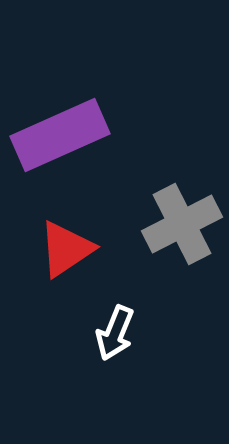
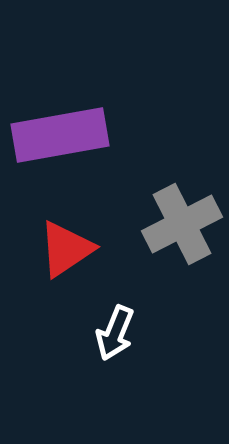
purple rectangle: rotated 14 degrees clockwise
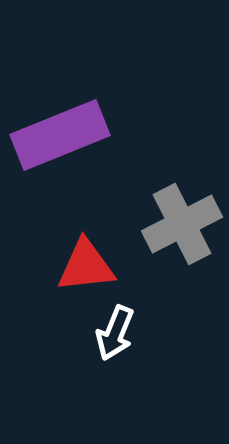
purple rectangle: rotated 12 degrees counterclockwise
red triangle: moved 20 px right, 17 px down; rotated 28 degrees clockwise
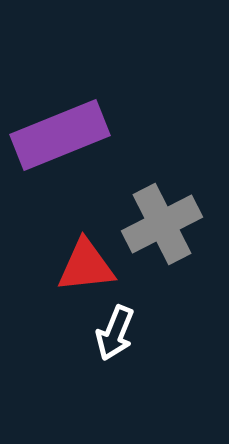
gray cross: moved 20 px left
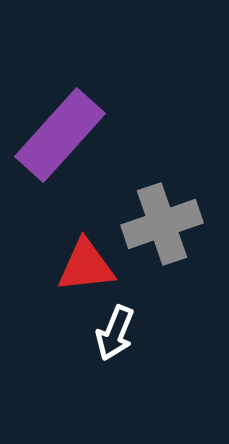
purple rectangle: rotated 26 degrees counterclockwise
gray cross: rotated 8 degrees clockwise
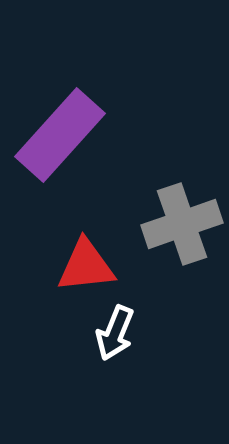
gray cross: moved 20 px right
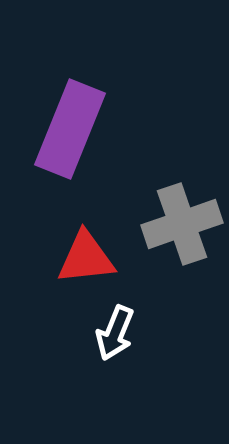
purple rectangle: moved 10 px right, 6 px up; rotated 20 degrees counterclockwise
red triangle: moved 8 px up
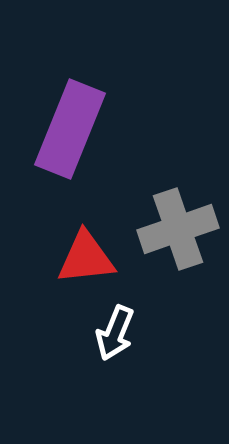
gray cross: moved 4 px left, 5 px down
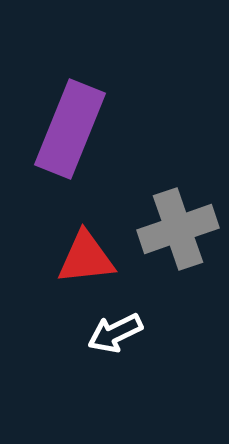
white arrow: rotated 42 degrees clockwise
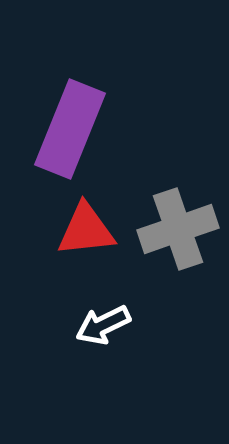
red triangle: moved 28 px up
white arrow: moved 12 px left, 8 px up
